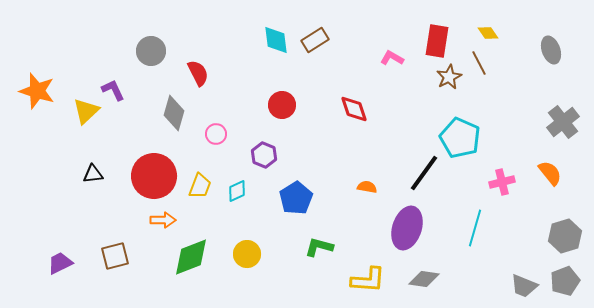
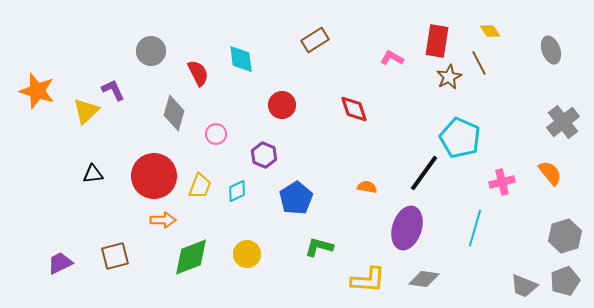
yellow diamond at (488, 33): moved 2 px right, 2 px up
cyan diamond at (276, 40): moved 35 px left, 19 px down
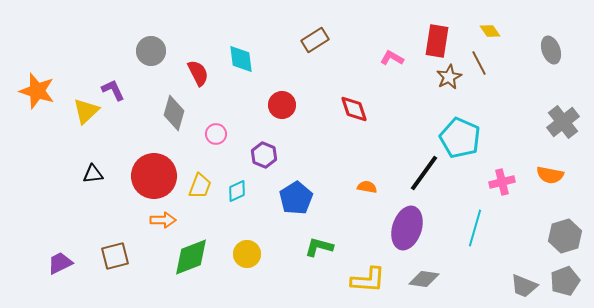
orange semicircle at (550, 173): moved 2 px down; rotated 140 degrees clockwise
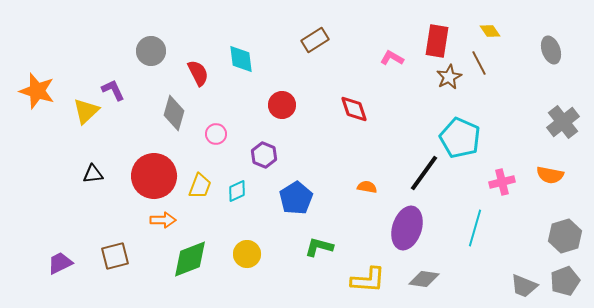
green diamond at (191, 257): moved 1 px left, 2 px down
